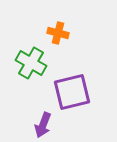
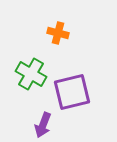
green cross: moved 11 px down
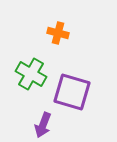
purple square: rotated 30 degrees clockwise
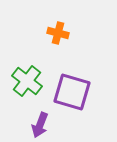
green cross: moved 4 px left, 7 px down; rotated 8 degrees clockwise
purple arrow: moved 3 px left
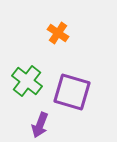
orange cross: rotated 20 degrees clockwise
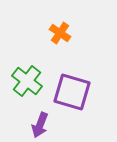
orange cross: moved 2 px right
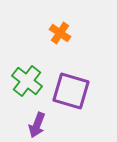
purple square: moved 1 px left, 1 px up
purple arrow: moved 3 px left
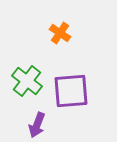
purple square: rotated 21 degrees counterclockwise
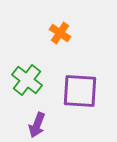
green cross: moved 1 px up
purple square: moved 9 px right; rotated 9 degrees clockwise
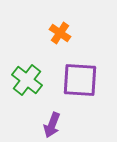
purple square: moved 11 px up
purple arrow: moved 15 px right
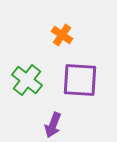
orange cross: moved 2 px right, 2 px down
purple arrow: moved 1 px right
